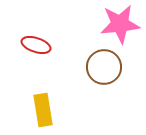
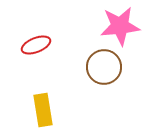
pink star: moved 2 px down
red ellipse: rotated 40 degrees counterclockwise
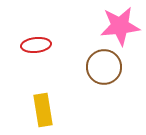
red ellipse: rotated 16 degrees clockwise
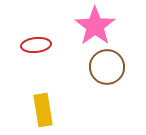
pink star: moved 25 px left; rotated 30 degrees counterclockwise
brown circle: moved 3 px right
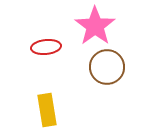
red ellipse: moved 10 px right, 2 px down
yellow rectangle: moved 4 px right
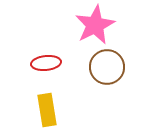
pink star: moved 1 px up; rotated 9 degrees clockwise
red ellipse: moved 16 px down
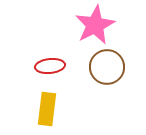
red ellipse: moved 4 px right, 3 px down
yellow rectangle: moved 1 px up; rotated 16 degrees clockwise
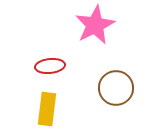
brown circle: moved 9 px right, 21 px down
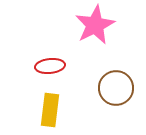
yellow rectangle: moved 3 px right, 1 px down
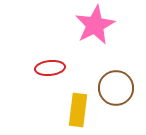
red ellipse: moved 2 px down
yellow rectangle: moved 28 px right
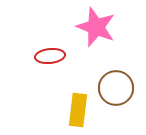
pink star: moved 1 px right, 2 px down; rotated 24 degrees counterclockwise
red ellipse: moved 12 px up
